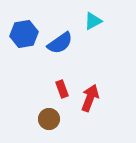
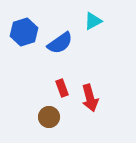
blue hexagon: moved 2 px up; rotated 8 degrees counterclockwise
red rectangle: moved 1 px up
red arrow: rotated 144 degrees clockwise
brown circle: moved 2 px up
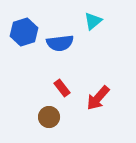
cyan triangle: rotated 12 degrees counterclockwise
blue semicircle: rotated 28 degrees clockwise
red rectangle: rotated 18 degrees counterclockwise
red arrow: moved 8 px right; rotated 56 degrees clockwise
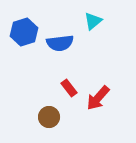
red rectangle: moved 7 px right
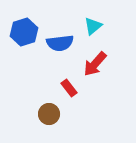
cyan triangle: moved 5 px down
red arrow: moved 3 px left, 34 px up
brown circle: moved 3 px up
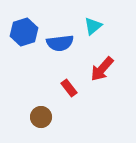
red arrow: moved 7 px right, 5 px down
brown circle: moved 8 px left, 3 px down
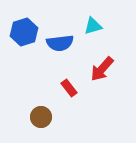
cyan triangle: rotated 24 degrees clockwise
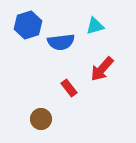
cyan triangle: moved 2 px right
blue hexagon: moved 4 px right, 7 px up
blue semicircle: moved 1 px right, 1 px up
brown circle: moved 2 px down
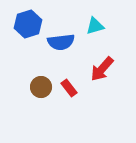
blue hexagon: moved 1 px up
brown circle: moved 32 px up
